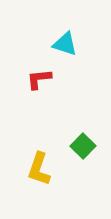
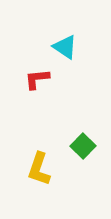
cyan triangle: moved 3 px down; rotated 16 degrees clockwise
red L-shape: moved 2 px left
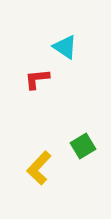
green square: rotated 15 degrees clockwise
yellow L-shape: moved 1 px up; rotated 24 degrees clockwise
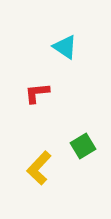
red L-shape: moved 14 px down
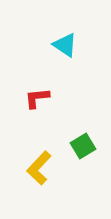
cyan triangle: moved 2 px up
red L-shape: moved 5 px down
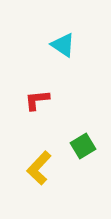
cyan triangle: moved 2 px left
red L-shape: moved 2 px down
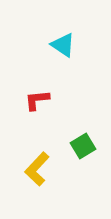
yellow L-shape: moved 2 px left, 1 px down
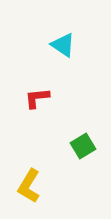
red L-shape: moved 2 px up
yellow L-shape: moved 8 px left, 17 px down; rotated 12 degrees counterclockwise
